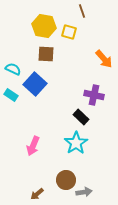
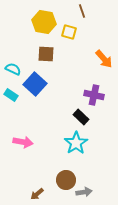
yellow hexagon: moved 4 px up
pink arrow: moved 10 px left, 4 px up; rotated 102 degrees counterclockwise
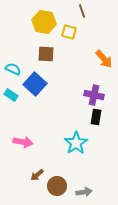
black rectangle: moved 15 px right; rotated 56 degrees clockwise
brown circle: moved 9 px left, 6 px down
brown arrow: moved 19 px up
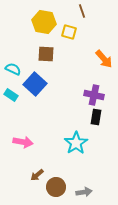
brown circle: moved 1 px left, 1 px down
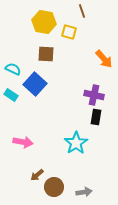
brown circle: moved 2 px left
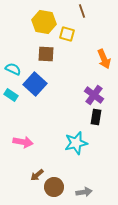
yellow square: moved 2 px left, 2 px down
orange arrow: rotated 18 degrees clockwise
purple cross: rotated 24 degrees clockwise
cyan star: rotated 20 degrees clockwise
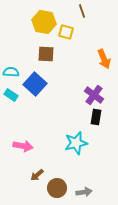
yellow square: moved 1 px left, 2 px up
cyan semicircle: moved 2 px left, 3 px down; rotated 21 degrees counterclockwise
pink arrow: moved 4 px down
brown circle: moved 3 px right, 1 px down
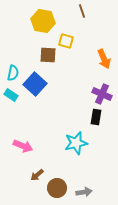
yellow hexagon: moved 1 px left, 1 px up
yellow square: moved 9 px down
brown square: moved 2 px right, 1 px down
cyan semicircle: moved 2 px right, 1 px down; rotated 98 degrees clockwise
purple cross: moved 8 px right, 1 px up; rotated 12 degrees counterclockwise
pink arrow: rotated 12 degrees clockwise
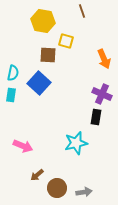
blue square: moved 4 px right, 1 px up
cyan rectangle: rotated 64 degrees clockwise
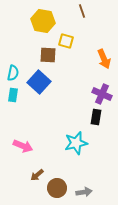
blue square: moved 1 px up
cyan rectangle: moved 2 px right
